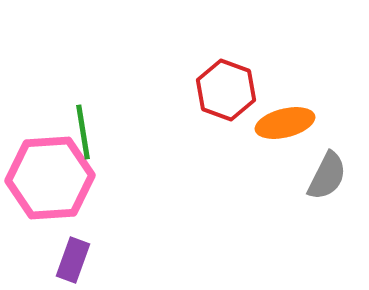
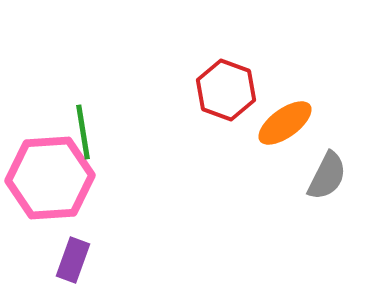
orange ellipse: rotated 22 degrees counterclockwise
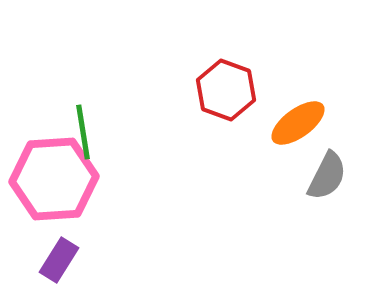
orange ellipse: moved 13 px right
pink hexagon: moved 4 px right, 1 px down
purple rectangle: moved 14 px left; rotated 12 degrees clockwise
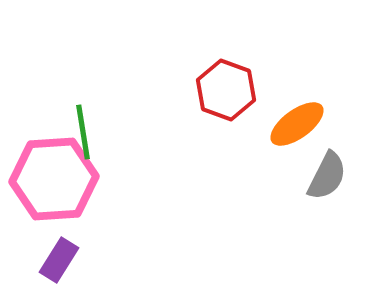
orange ellipse: moved 1 px left, 1 px down
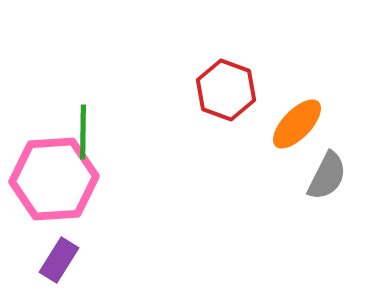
orange ellipse: rotated 10 degrees counterclockwise
green line: rotated 10 degrees clockwise
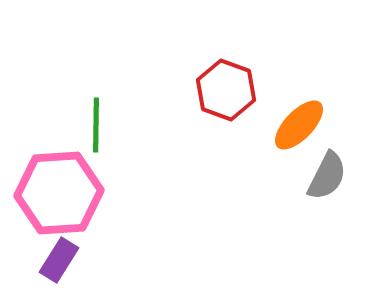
orange ellipse: moved 2 px right, 1 px down
green line: moved 13 px right, 7 px up
pink hexagon: moved 5 px right, 14 px down
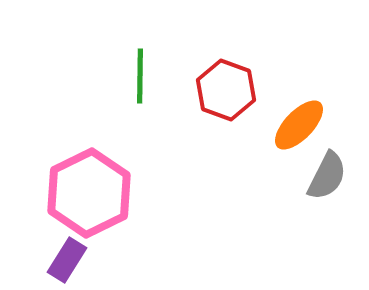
green line: moved 44 px right, 49 px up
pink hexagon: moved 30 px right; rotated 22 degrees counterclockwise
purple rectangle: moved 8 px right
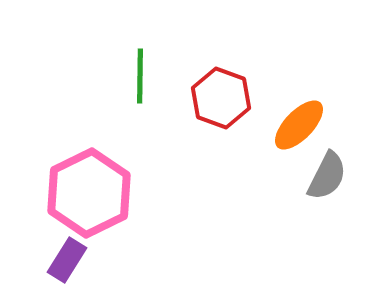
red hexagon: moved 5 px left, 8 px down
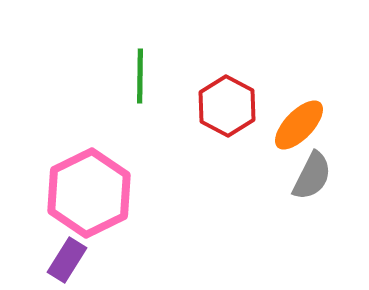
red hexagon: moved 6 px right, 8 px down; rotated 8 degrees clockwise
gray semicircle: moved 15 px left
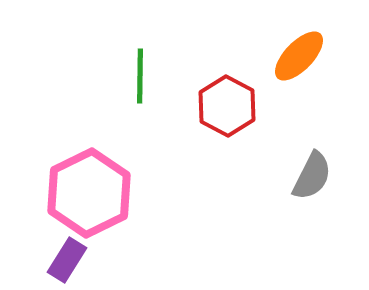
orange ellipse: moved 69 px up
